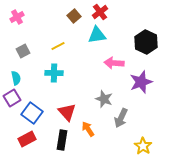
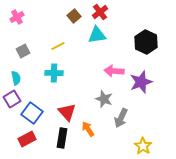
pink arrow: moved 8 px down
purple square: moved 1 px down
black rectangle: moved 2 px up
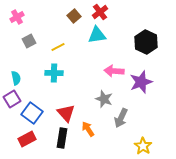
yellow line: moved 1 px down
gray square: moved 6 px right, 10 px up
red triangle: moved 1 px left, 1 px down
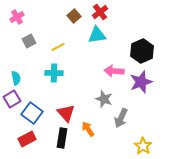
black hexagon: moved 4 px left, 9 px down; rotated 10 degrees clockwise
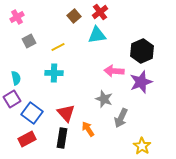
yellow star: moved 1 px left
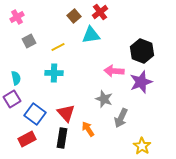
cyan triangle: moved 6 px left
black hexagon: rotated 15 degrees counterclockwise
blue square: moved 3 px right, 1 px down
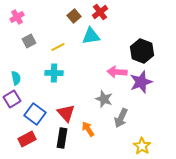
cyan triangle: moved 1 px down
pink arrow: moved 3 px right, 1 px down
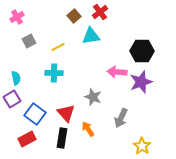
black hexagon: rotated 20 degrees counterclockwise
gray star: moved 11 px left, 2 px up
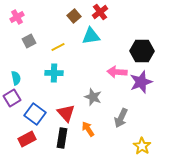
purple square: moved 1 px up
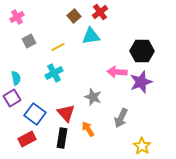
cyan cross: rotated 30 degrees counterclockwise
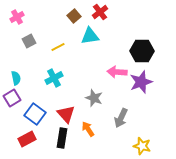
cyan triangle: moved 1 px left
cyan cross: moved 5 px down
gray star: moved 1 px right, 1 px down
red triangle: moved 1 px down
yellow star: rotated 18 degrees counterclockwise
